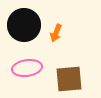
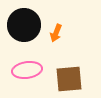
pink ellipse: moved 2 px down
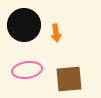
orange arrow: rotated 30 degrees counterclockwise
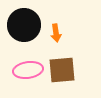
pink ellipse: moved 1 px right
brown square: moved 7 px left, 9 px up
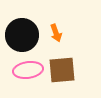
black circle: moved 2 px left, 10 px down
orange arrow: rotated 12 degrees counterclockwise
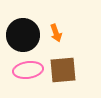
black circle: moved 1 px right
brown square: moved 1 px right
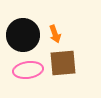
orange arrow: moved 1 px left, 1 px down
brown square: moved 7 px up
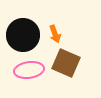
brown square: moved 3 px right; rotated 28 degrees clockwise
pink ellipse: moved 1 px right
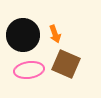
brown square: moved 1 px down
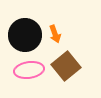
black circle: moved 2 px right
brown square: moved 2 px down; rotated 28 degrees clockwise
